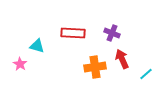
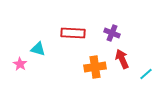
cyan triangle: moved 1 px right, 3 px down
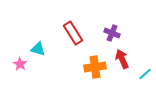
red rectangle: rotated 55 degrees clockwise
cyan line: moved 1 px left
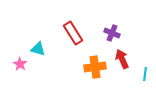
cyan line: rotated 40 degrees counterclockwise
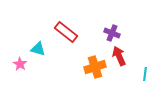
red rectangle: moved 7 px left, 1 px up; rotated 20 degrees counterclockwise
red arrow: moved 3 px left, 3 px up
orange cross: rotated 10 degrees counterclockwise
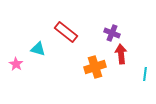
red arrow: moved 2 px right, 2 px up; rotated 18 degrees clockwise
pink star: moved 4 px left
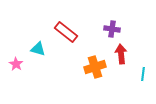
purple cross: moved 4 px up; rotated 14 degrees counterclockwise
cyan line: moved 2 px left
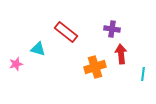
pink star: rotated 24 degrees clockwise
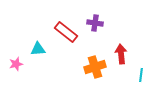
purple cross: moved 17 px left, 6 px up
cyan triangle: rotated 21 degrees counterclockwise
cyan line: moved 2 px left, 1 px down
